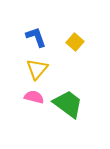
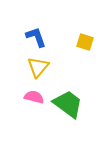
yellow square: moved 10 px right; rotated 24 degrees counterclockwise
yellow triangle: moved 1 px right, 2 px up
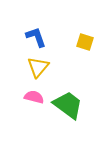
green trapezoid: moved 1 px down
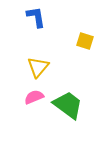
blue L-shape: moved 20 px up; rotated 10 degrees clockwise
yellow square: moved 1 px up
pink semicircle: rotated 36 degrees counterclockwise
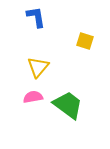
pink semicircle: moved 1 px left; rotated 12 degrees clockwise
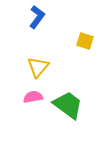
blue L-shape: moved 1 px right; rotated 45 degrees clockwise
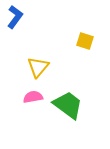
blue L-shape: moved 22 px left
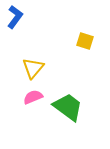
yellow triangle: moved 5 px left, 1 px down
pink semicircle: rotated 12 degrees counterclockwise
green trapezoid: moved 2 px down
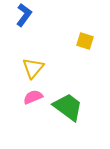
blue L-shape: moved 9 px right, 2 px up
